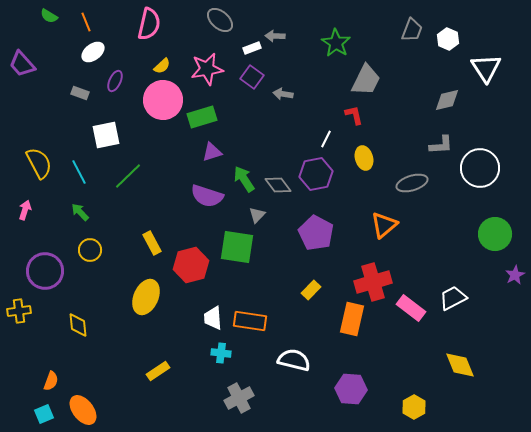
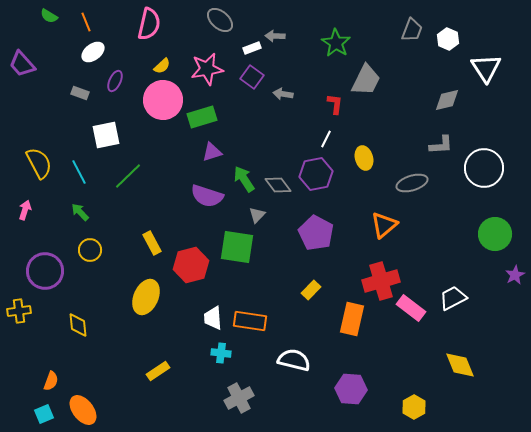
red L-shape at (354, 115): moved 19 px left, 11 px up; rotated 20 degrees clockwise
white circle at (480, 168): moved 4 px right
red cross at (373, 282): moved 8 px right, 1 px up
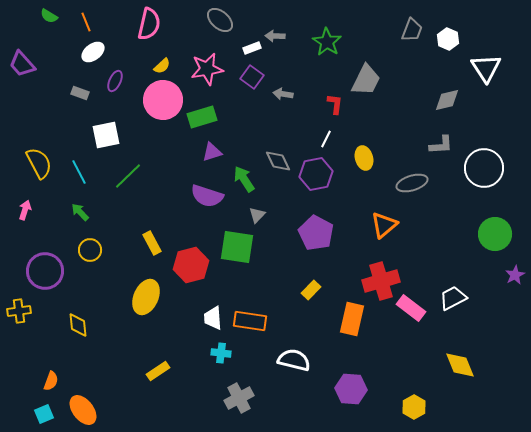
green star at (336, 43): moved 9 px left, 1 px up
gray diamond at (278, 185): moved 24 px up; rotated 12 degrees clockwise
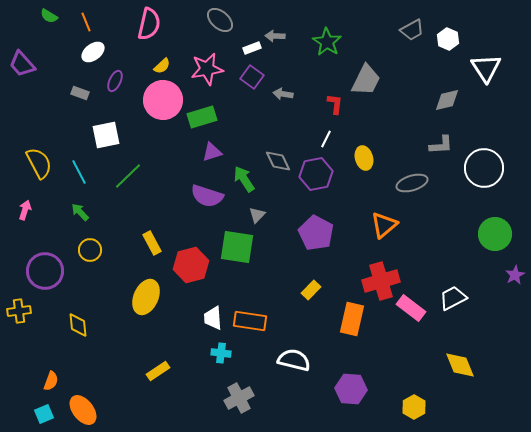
gray trapezoid at (412, 30): rotated 40 degrees clockwise
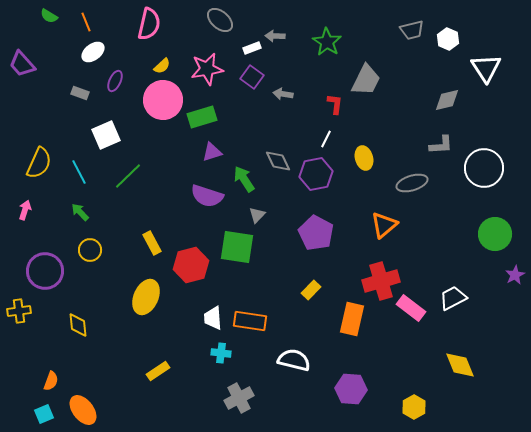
gray trapezoid at (412, 30): rotated 15 degrees clockwise
white square at (106, 135): rotated 12 degrees counterclockwise
yellow semicircle at (39, 163): rotated 52 degrees clockwise
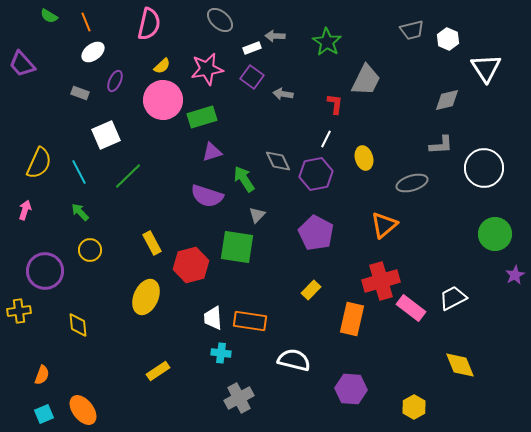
orange semicircle at (51, 381): moved 9 px left, 6 px up
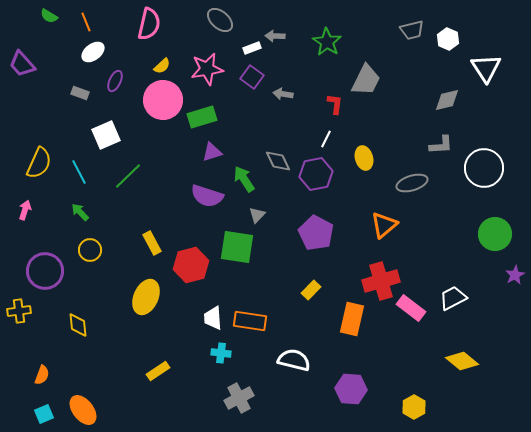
yellow diamond at (460, 365): moved 2 px right, 4 px up; rotated 28 degrees counterclockwise
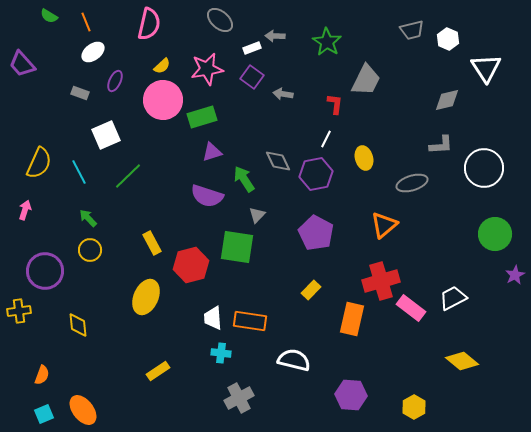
green arrow at (80, 212): moved 8 px right, 6 px down
purple hexagon at (351, 389): moved 6 px down
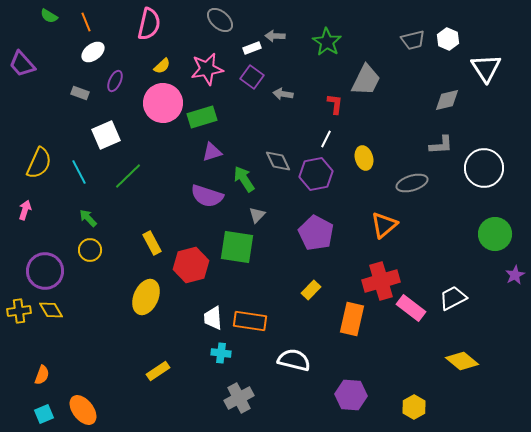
gray trapezoid at (412, 30): moved 1 px right, 10 px down
pink circle at (163, 100): moved 3 px down
yellow diamond at (78, 325): moved 27 px left, 15 px up; rotated 25 degrees counterclockwise
